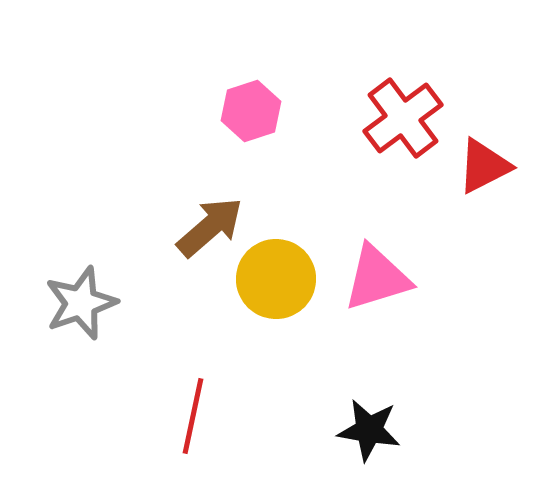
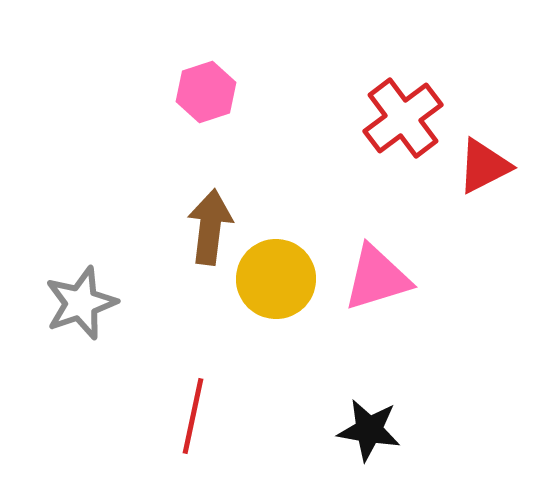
pink hexagon: moved 45 px left, 19 px up
brown arrow: rotated 42 degrees counterclockwise
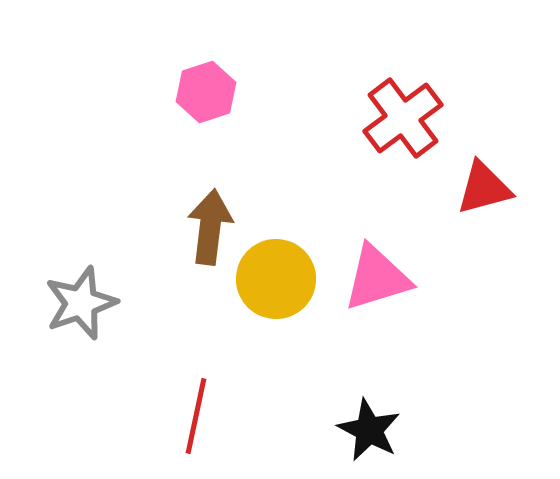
red triangle: moved 22 px down; rotated 12 degrees clockwise
red line: moved 3 px right
black star: rotated 18 degrees clockwise
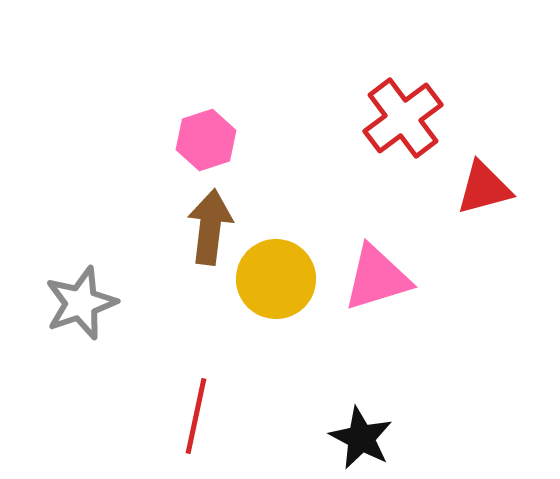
pink hexagon: moved 48 px down
black star: moved 8 px left, 8 px down
